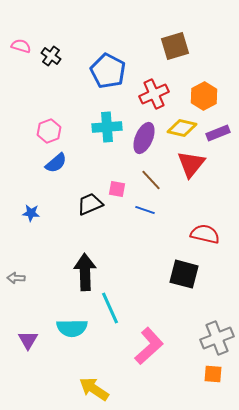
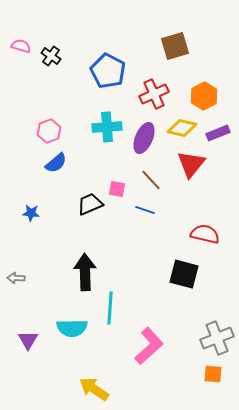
cyan line: rotated 28 degrees clockwise
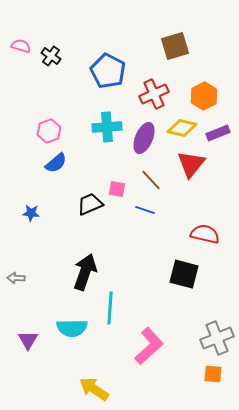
black arrow: rotated 21 degrees clockwise
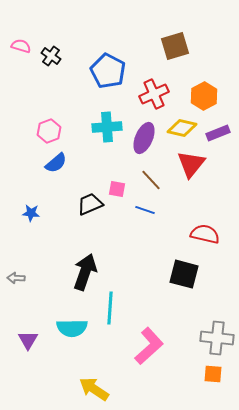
gray cross: rotated 28 degrees clockwise
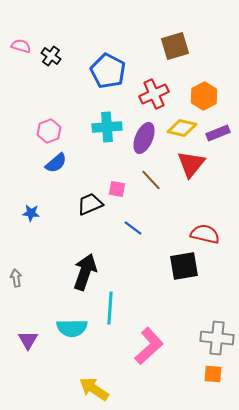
blue line: moved 12 px left, 18 px down; rotated 18 degrees clockwise
black square: moved 8 px up; rotated 24 degrees counterclockwise
gray arrow: rotated 78 degrees clockwise
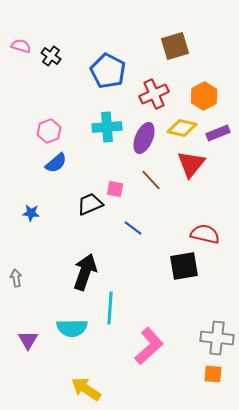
pink square: moved 2 px left
yellow arrow: moved 8 px left
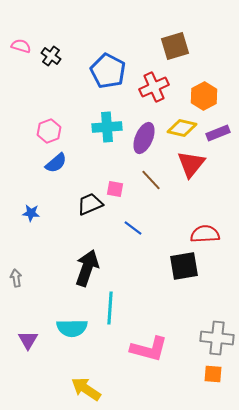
red cross: moved 7 px up
red semicircle: rotated 16 degrees counterclockwise
black arrow: moved 2 px right, 4 px up
pink L-shape: moved 3 px down; rotated 57 degrees clockwise
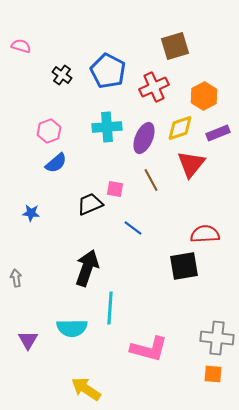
black cross: moved 11 px right, 19 px down
yellow diamond: moved 2 px left; rotated 32 degrees counterclockwise
brown line: rotated 15 degrees clockwise
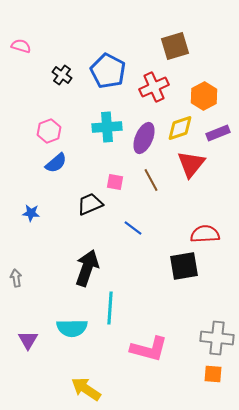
pink square: moved 7 px up
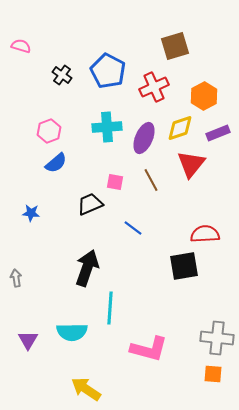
cyan semicircle: moved 4 px down
